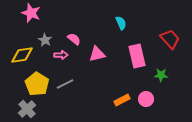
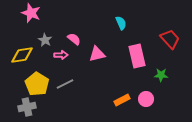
gray cross: moved 2 px up; rotated 30 degrees clockwise
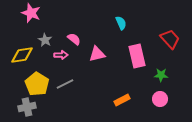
pink circle: moved 14 px right
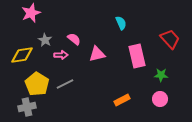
pink star: rotated 30 degrees clockwise
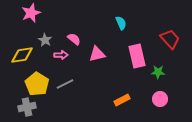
green star: moved 3 px left, 3 px up
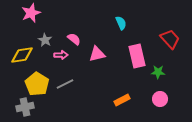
gray cross: moved 2 px left
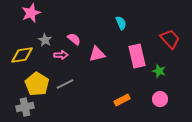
green star: moved 1 px right, 1 px up; rotated 16 degrees clockwise
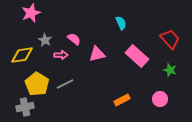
pink rectangle: rotated 35 degrees counterclockwise
green star: moved 11 px right, 1 px up
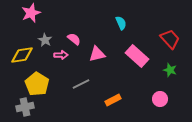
gray line: moved 16 px right
orange rectangle: moved 9 px left
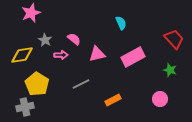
red trapezoid: moved 4 px right
pink rectangle: moved 4 px left, 1 px down; rotated 70 degrees counterclockwise
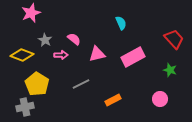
yellow diamond: rotated 30 degrees clockwise
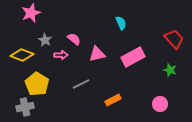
pink circle: moved 5 px down
